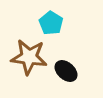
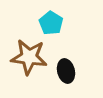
black ellipse: rotated 35 degrees clockwise
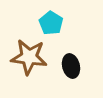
black ellipse: moved 5 px right, 5 px up
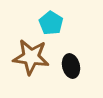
brown star: moved 2 px right
